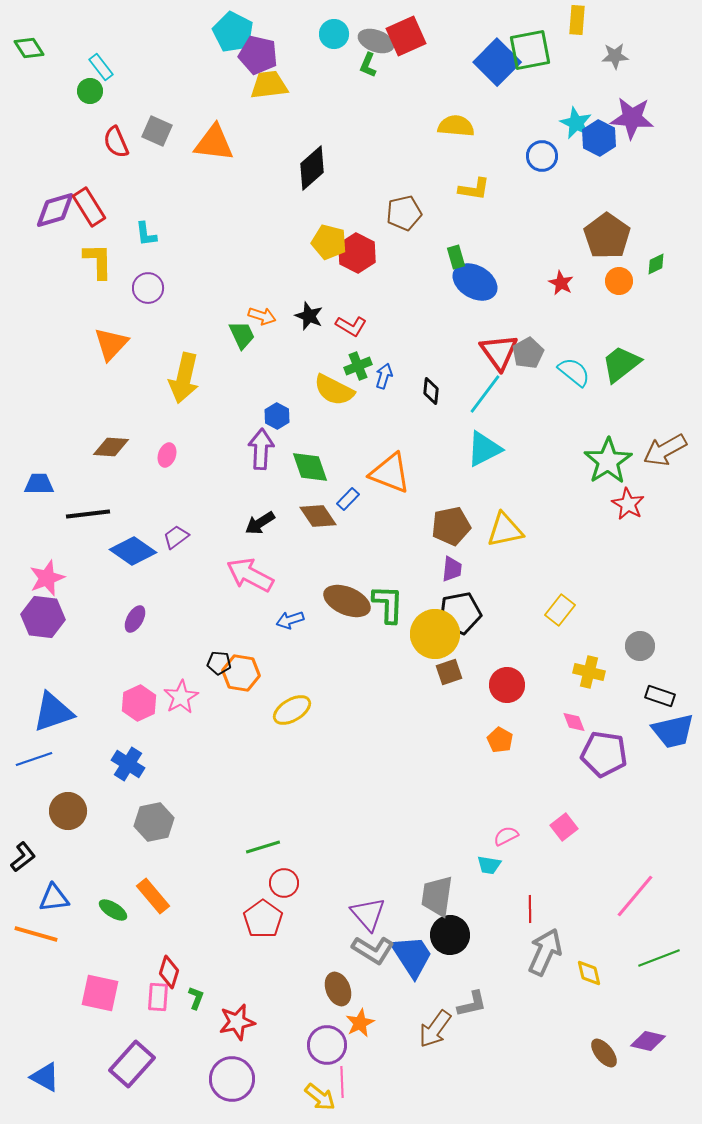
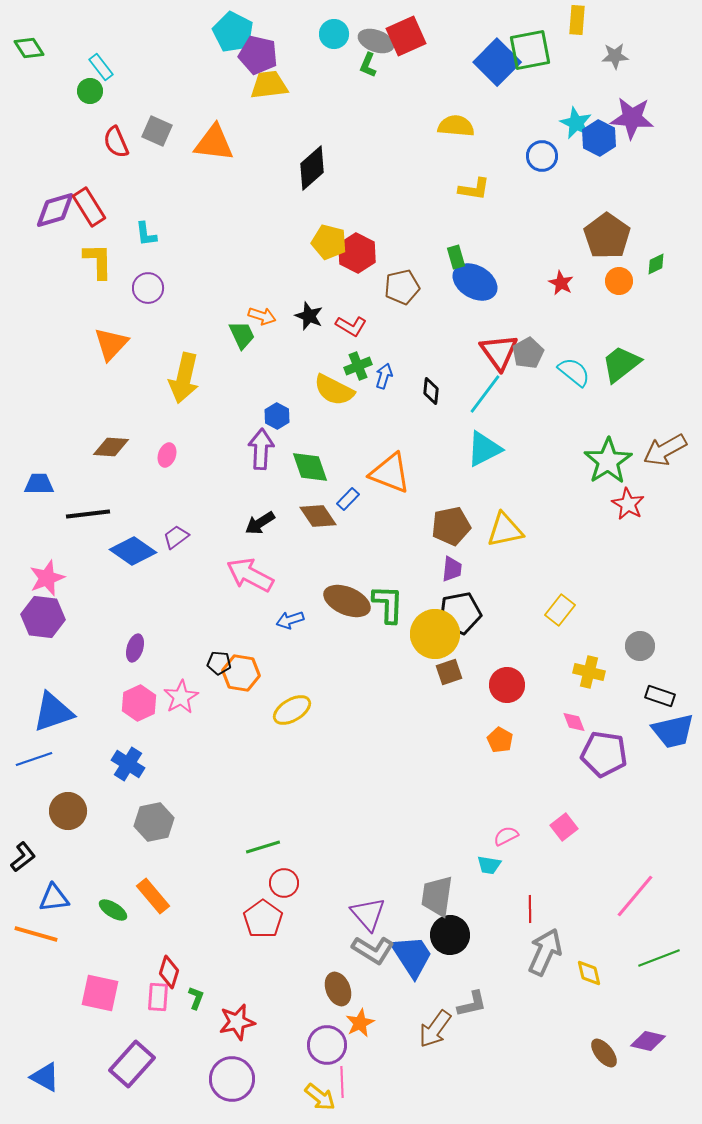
brown pentagon at (404, 213): moved 2 px left, 74 px down
purple ellipse at (135, 619): moved 29 px down; rotated 12 degrees counterclockwise
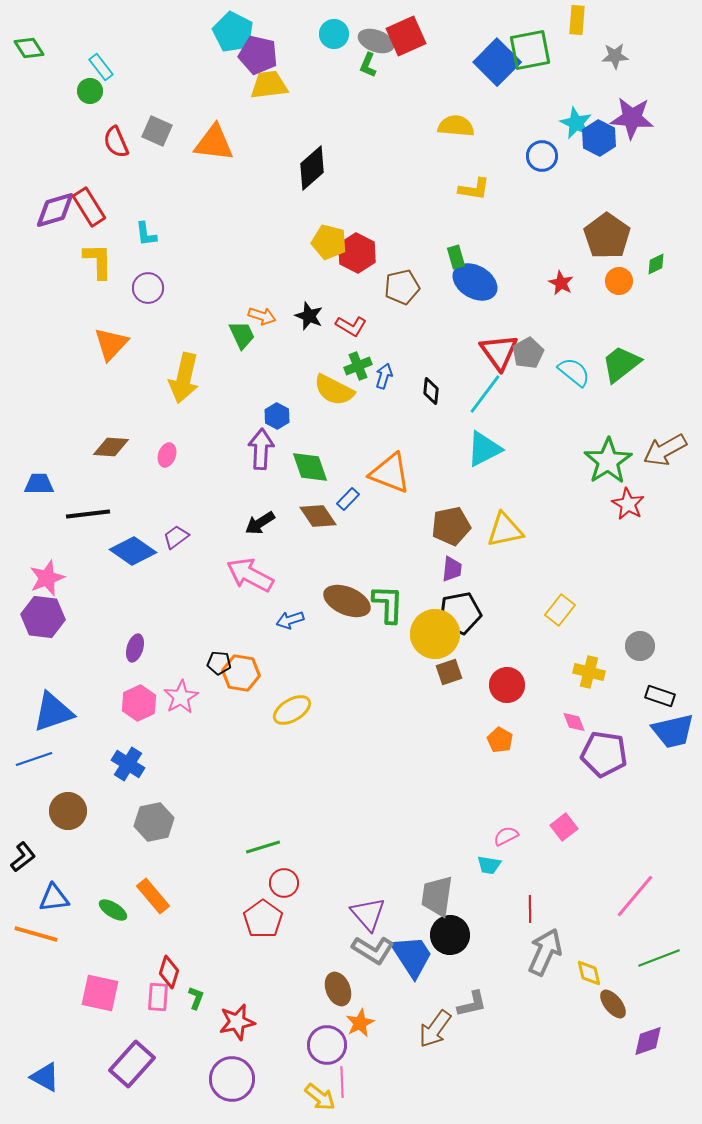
purple diamond at (648, 1041): rotated 32 degrees counterclockwise
brown ellipse at (604, 1053): moved 9 px right, 49 px up
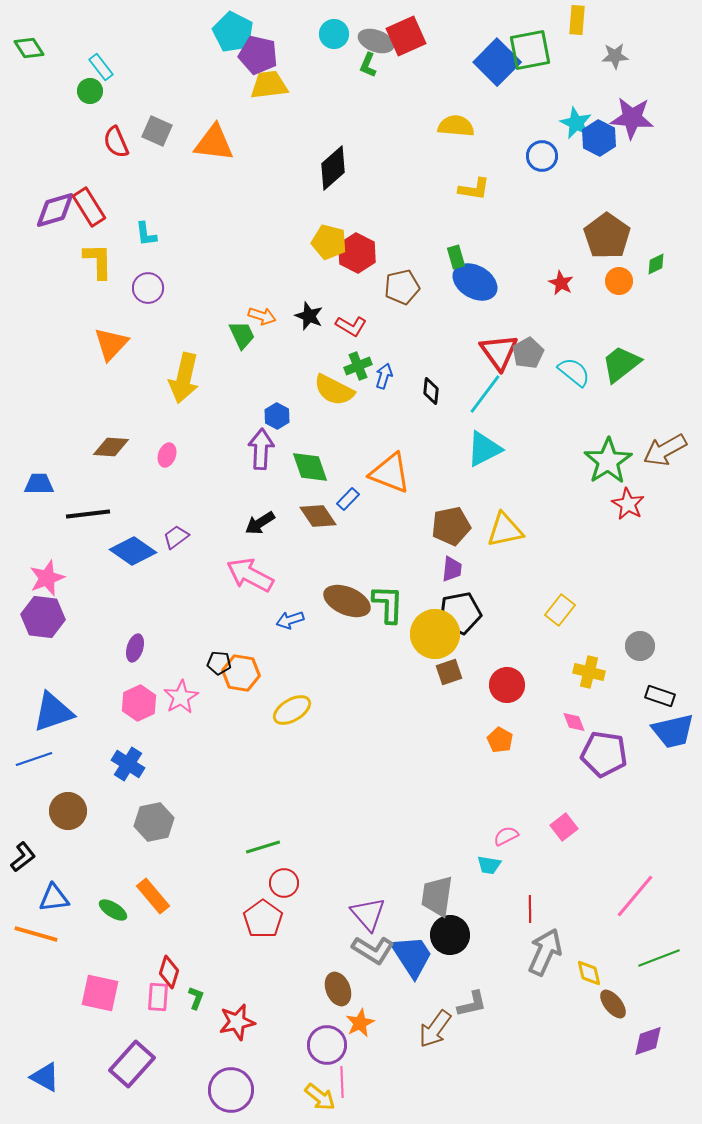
black diamond at (312, 168): moved 21 px right
purple circle at (232, 1079): moved 1 px left, 11 px down
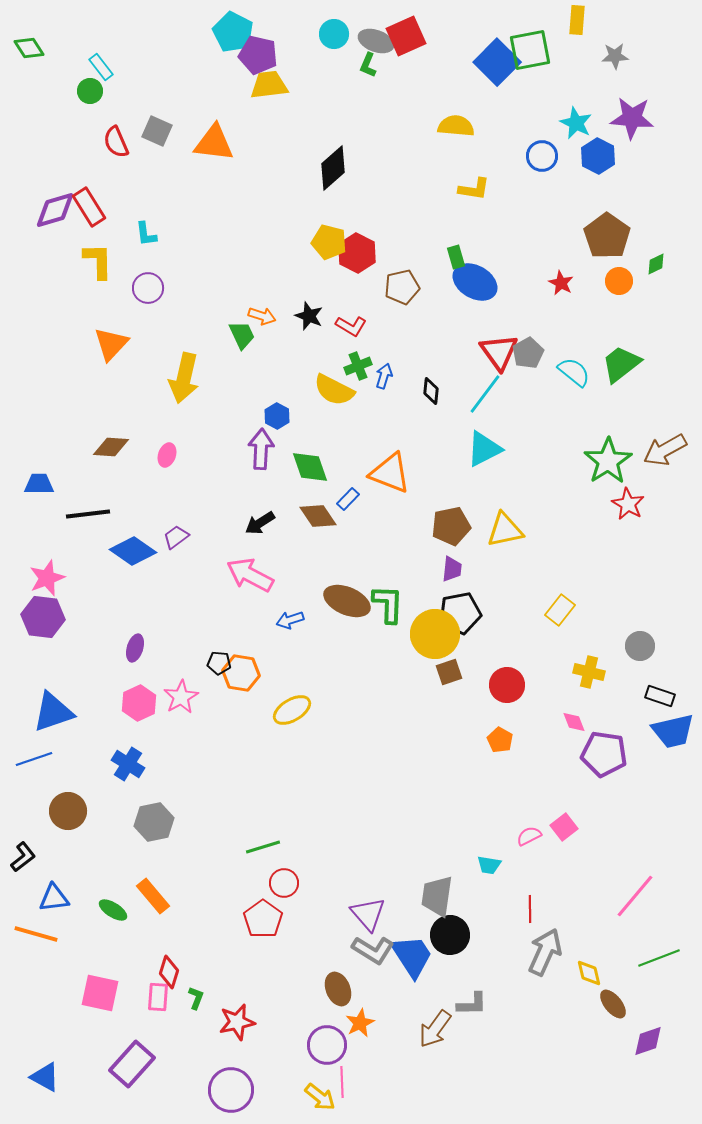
blue hexagon at (599, 138): moved 1 px left, 18 px down
pink semicircle at (506, 836): moved 23 px right
gray L-shape at (472, 1004): rotated 12 degrees clockwise
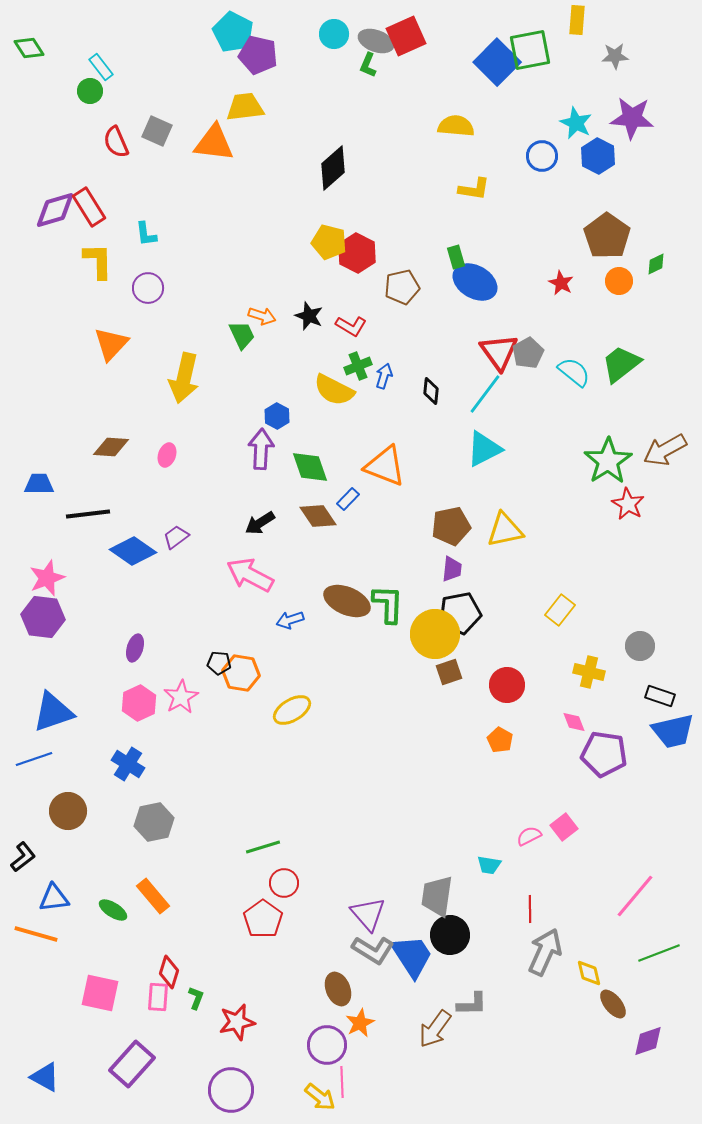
yellow trapezoid at (269, 85): moved 24 px left, 22 px down
orange triangle at (390, 473): moved 5 px left, 7 px up
green line at (659, 958): moved 5 px up
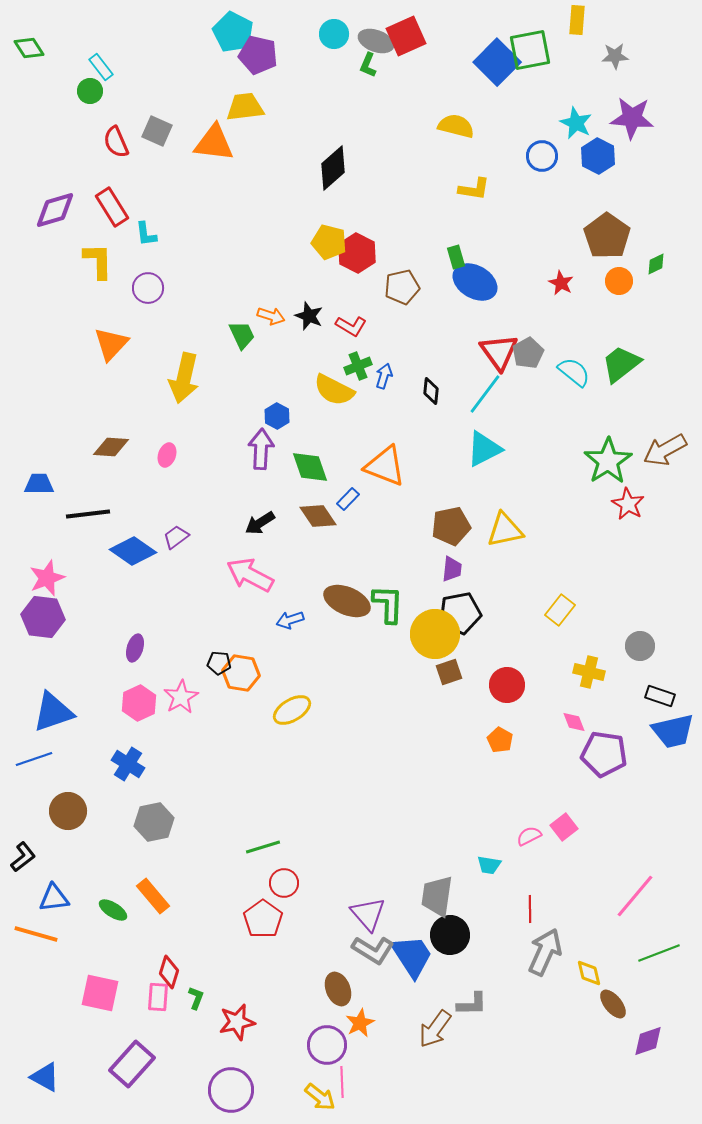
yellow semicircle at (456, 126): rotated 9 degrees clockwise
red rectangle at (89, 207): moved 23 px right
orange arrow at (262, 316): moved 9 px right
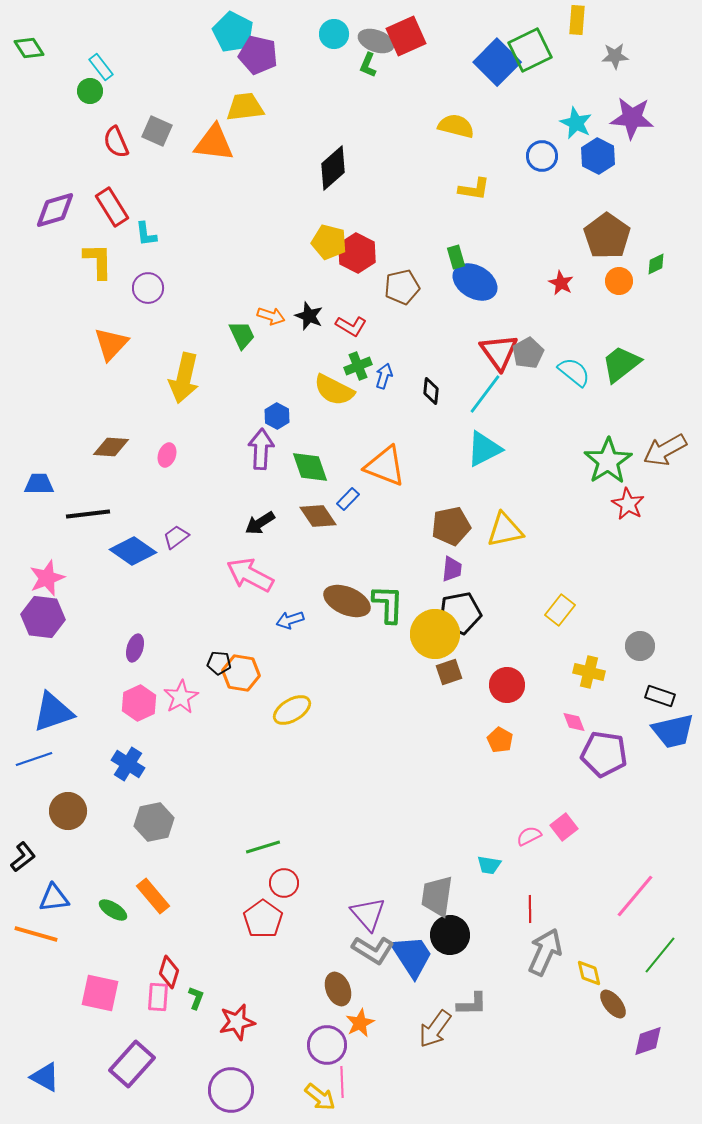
green square at (530, 50): rotated 15 degrees counterclockwise
green line at (659, 953): moved 1 px right, 2 px down; rotated 30 degrees counterclockwise
